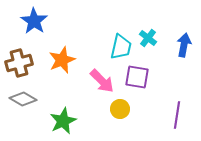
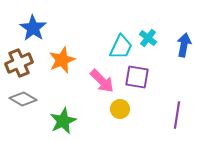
blue star: moved 1 px left, 7 px down
cyan trapezoid: rotated 12 degrees clockwise
brown cross: rotated 8 degrees counterclockwise
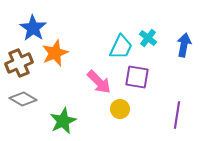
orange star: moved 7 px left, 7 px up
pink arrow: moved 3 px left, 1 px down
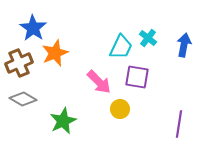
purple line: moved 2 px right, 9 px down
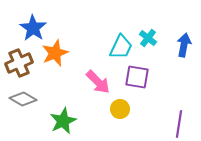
pink arrow: moved 1 px left
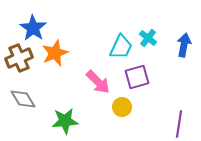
brown cross: moved 5 px up
purple square: rotated 25 degrees counterclockwise
gray diamond: rotated 28 degrees clockwise
yellow circle: moved 2 px right, 2 px up
green star: moved 2 px right; rotated 20 degrees clockwise
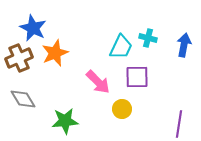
blue star: rotated 8 degrees counterclockwise
cyan cross: rotated 24 degrees counterclockwise
purple square: rotated 15 degrees clockwise
yellow circle: moved 2 px down
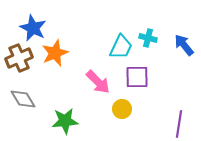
blue arrow: rotated 50 degrees counterclockwise
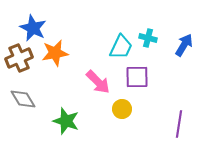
blue arrow: rotated 70 degrees clockwise
orange star: rotated 12 degrees clockwise
green star: moved 1 px right; rotated 24 degrees clockwise
